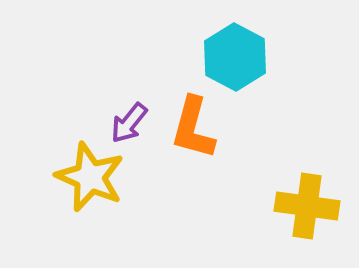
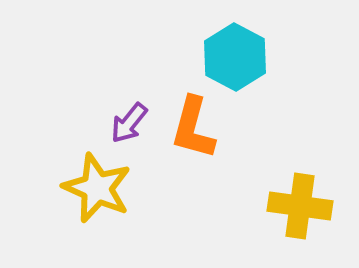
yellow star: moved 7 px right, 11 px down
yellow cross: moved 7 px left
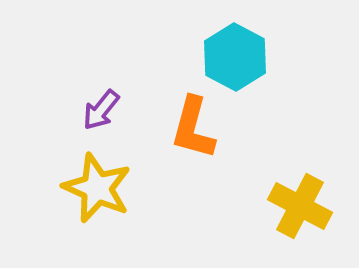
purple arrow: moved 28 px left, 13 px up
yellow cross: rotated 20 degrees clockwise
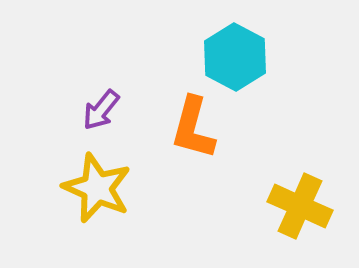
yellow cross: rotated 4 degrees counterclockwise
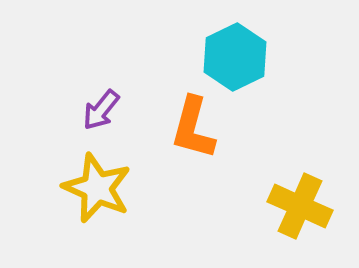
cyan hexagon: rotated 6 degrees clockwise
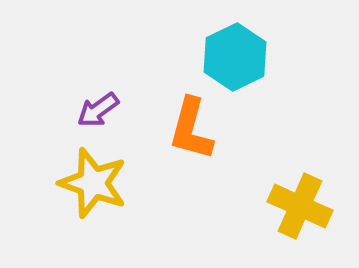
purple arrow: moved 3 px left; rotated 15 degrees clockwise
orange L-shape: moved 2 px left, 1 px down
yellow star: moved 4 px left, 5 px up; rotated 4 degrees counterclockwise
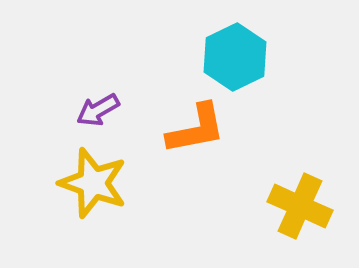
purple arrow: rotated 6 degrees clockwise
orange L-shape: moved 5 px right; rotated 116 degrees counterclockwise
